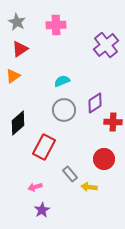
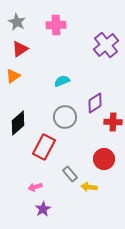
gray circle: moved 1 px right, 7 px down
purple star: moved 1 px right, 1 px up
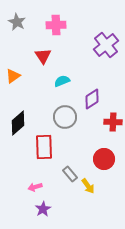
red triangle: moved 23 px right, 7 px down; rotated 30 degrees counterclockwise
purple diamond: moved 3 px left, 4 px up
red rectangle: rotated 30 degrees counterclockwise
yellow arrow: moved 1 px left, 1 px up; rotated 133 degrees counterclockwise
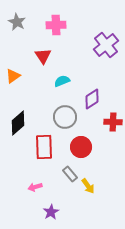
red circle: moved 23 px left, 12 px up
purple star: moved 8 px right, 3 px down
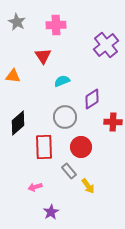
orange triangle: rotated 42 degrees clockwise
gray rectangle: moved 1 px left, 3 px up
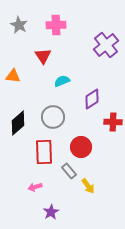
gray star: moved 2 px right, 3 px down
gray circle: moved 12 px left
red rectangle: moved 5 px down
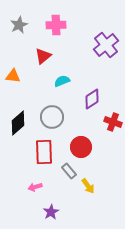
gray star: rotated 18 degrees clockwise
red triangle: rotated 24 degrees clockwise
gray circle: moved 1 px left
red cross: rotated 18 degrees clockwise
